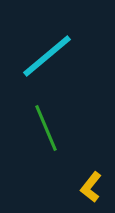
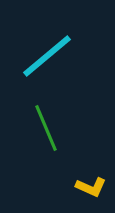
yellow L-shape: rotated 104 degrees counterclockwise
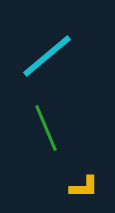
yellow L-shape: moved 7 px left; rotated 24 degrees counterclockwise
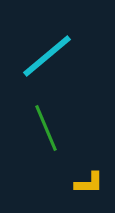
yellow L-shape: moved 5 px right, 4 px up
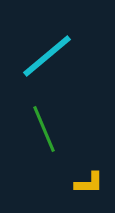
green line: moved 2 px left, 1 px down
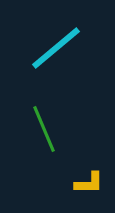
cyan line: moved 9 px right, 8 px up
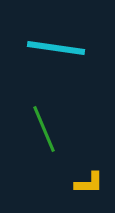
cyan line: rotated 48 degrees clockwise
